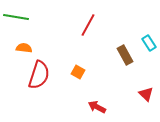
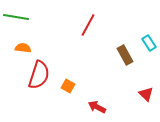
orange semicircle: moved 1 px left
orange square: moved 10 px left, 14 px down
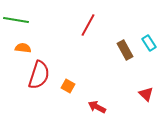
green line: moved 3 px down
brown rectangle: moved 5 px up
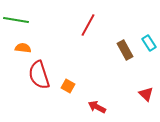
red semicircle: rotated 144 degrees clockwise
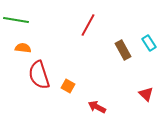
brown rectangle: moved 2 px left
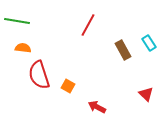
green line: moved 1 px right, 1 px down
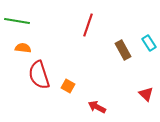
red line: rotated 10 degrees counterclockwise
